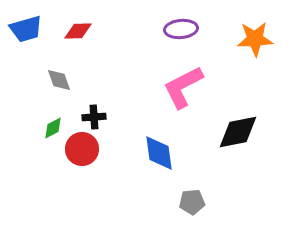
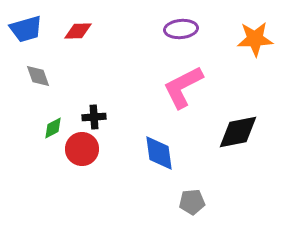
gray diamond: moved 21 px left, 4 px up
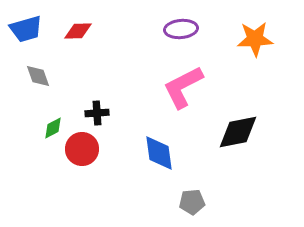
black cross: moved 3 px right, 4 px up
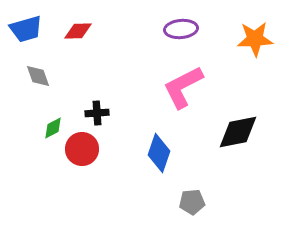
blue diamond: rotated 27 degrees clockwise
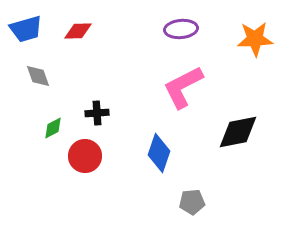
red circle: moved 3 px right, 7 px down
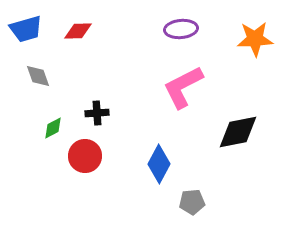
blue diamond: moved 11 px down; rotated 9 degrees clockwise
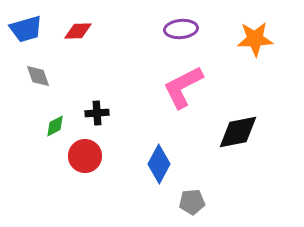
green diamond: moved 2 px right, 2 px up
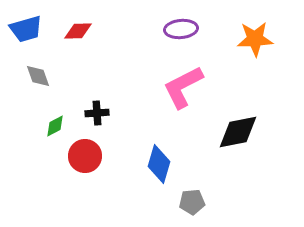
blue diamond: rotated 12 degrees counterclockwise
